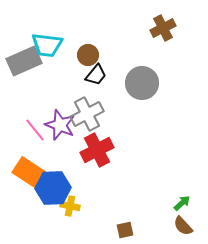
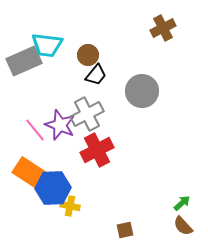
gray circle: moved 8 px down
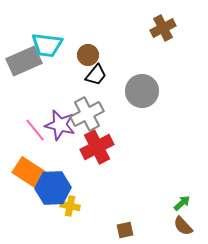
purple star: rotated 8 degrees counterclockwise
red cross: moved 3 px up
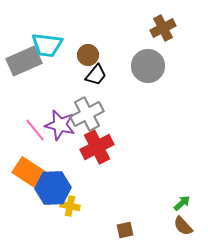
gray circle: moved 6 px right, 25 px up
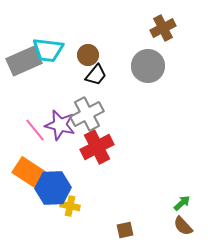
cyan trapezoid: moved 1 px right, 5 px down
